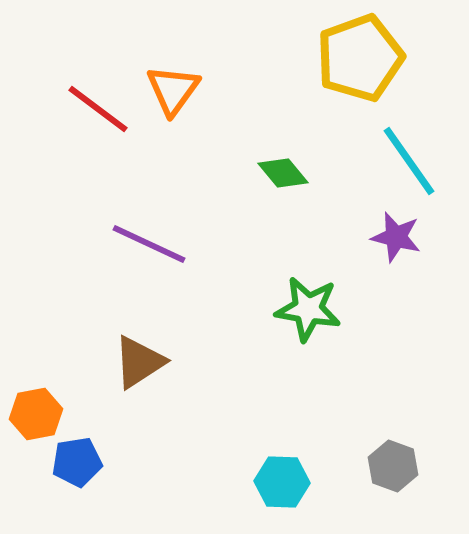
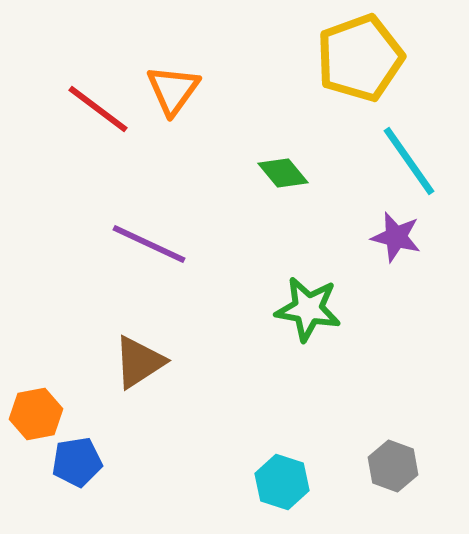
cyan hexagon: rotated 16 degrees clockwise
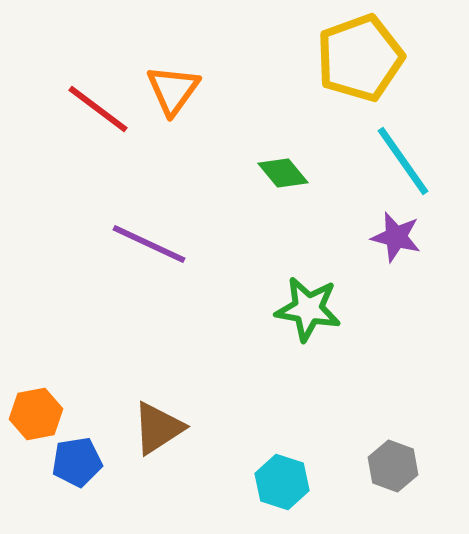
cyan line: moved 6 px left
brown triangle: moved 19 px right, 66 px down
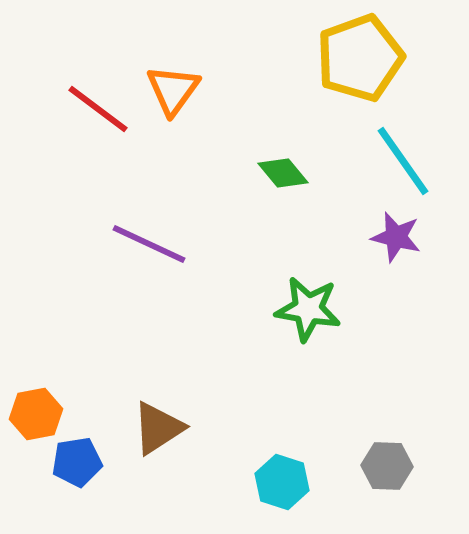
gray hexagon: moved 6 px left; rotated 18 degrees counterclockwise
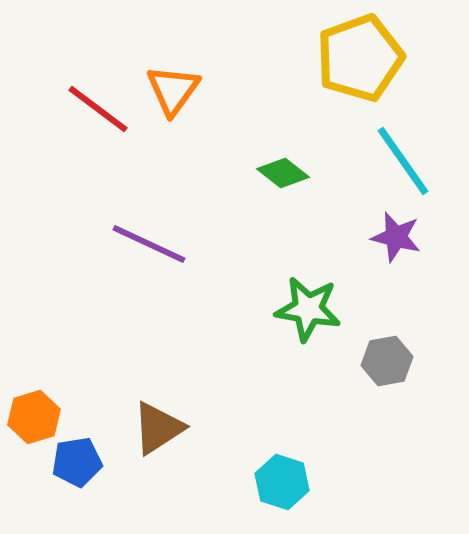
green diamond: rotated 12 degrees counterclockwise
orange hexagon: moved 2 px left, 3 px down; rotated 6 degrees counterclockwise
gray hexagon: moved 105 px up; rotated 12 degrees counterclockwise
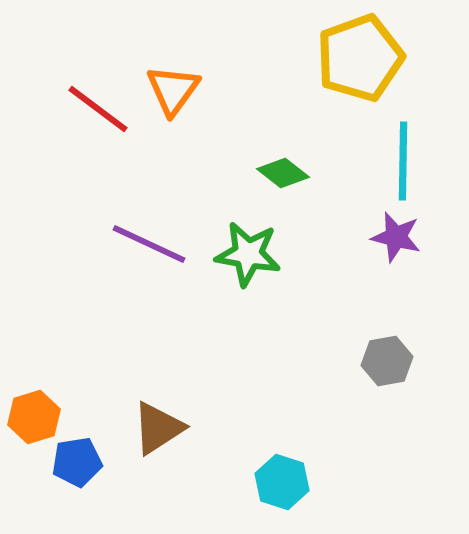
cyan line: rotated 36 degrees clockwise
green star: moved 60 px left, 55 px up
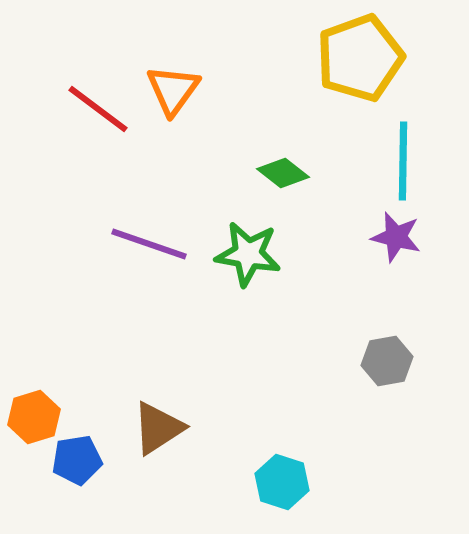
purple line: rotated 6 degrees counterclockwise
blue pentagon: moved 2 px up
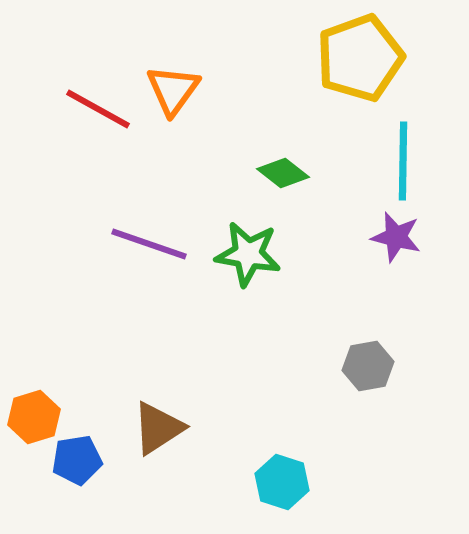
red line: rotated 8 degrees counterclockwise
gray hexagon: moved 19 px left, 5 px down
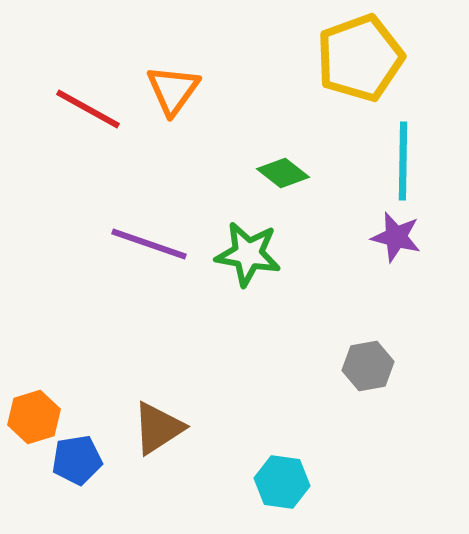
red line: moved 10 px left
cyan hexagon: rotated 10 degrees counterclockwise
